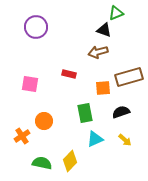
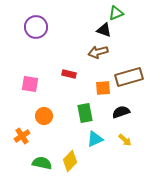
orange circle: moved 5 px up
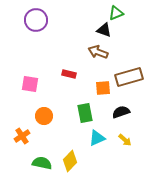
purple circle: moved 7 px up
brown arrow: rotated 36 degrees clockwise
cyan triangle: moved 2 px right, 1 px up
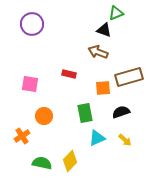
purple circle: moved 4 px left, 4 px down
